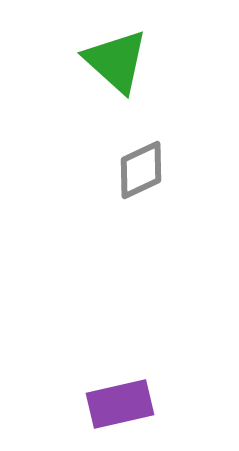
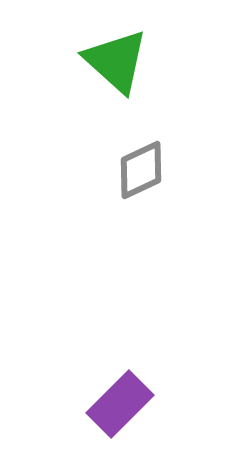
purple rectangle: rotated 32 degrees counterclockwise
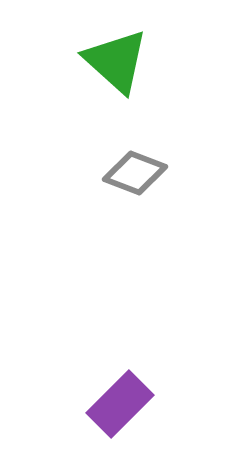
gray diamond: moved 6 px left, 3 px down; rotated 46 degrees clockwise
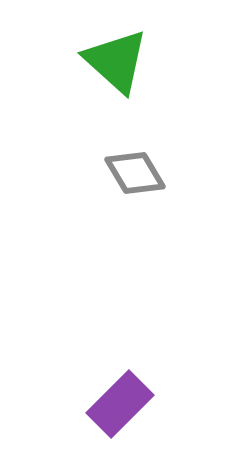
gray diamond: rotated 38 degrees clockwise
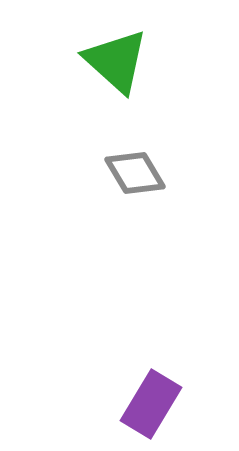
purple rectangle: moved 31 px right; rotated 14 degrees counterclockwise
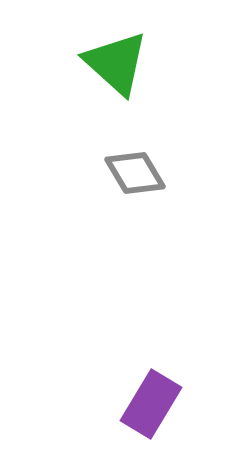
green triangle: moved 2 px down
